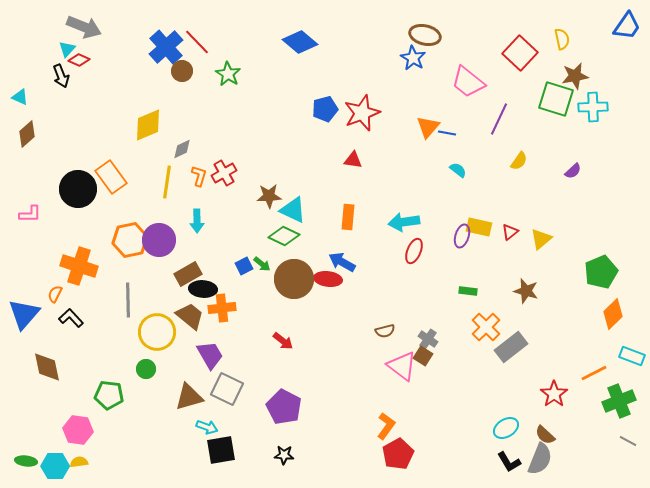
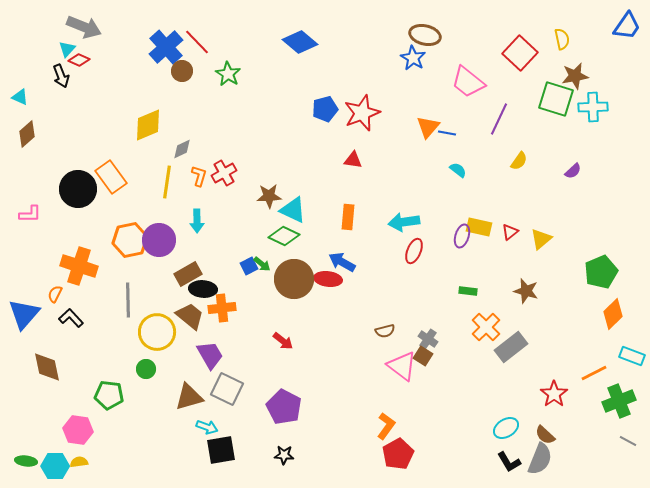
blue square at (244, 266): moved 5 px right
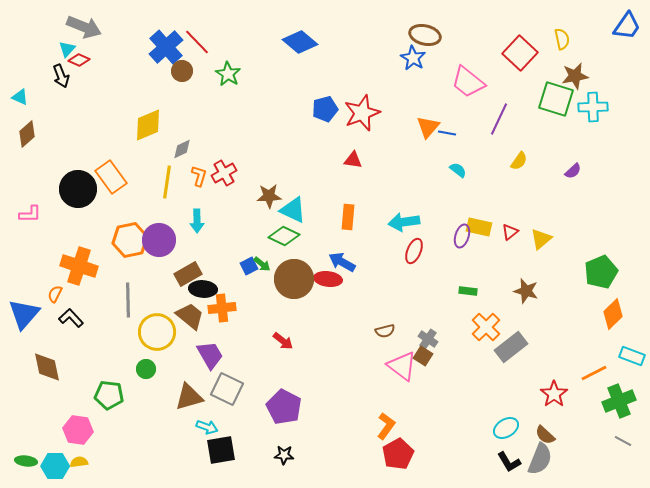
gray line at (628, 441): moved 5 px left
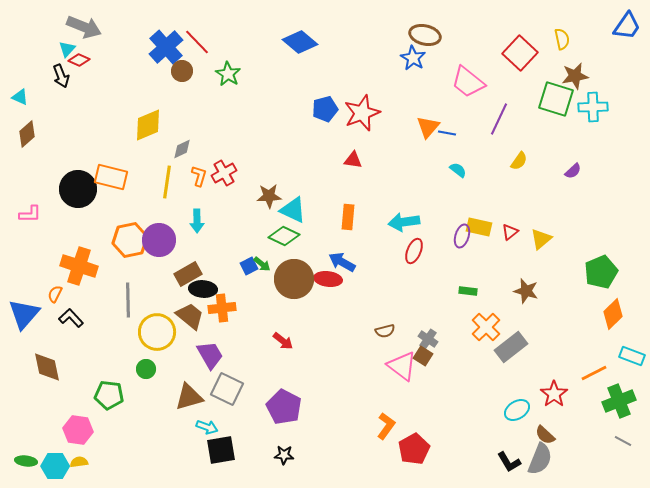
orange rectangle at (111, 177): rotated 40 degrees counterclockwise
cyan ellipse at (506, 428): moved 11 px right, 18 px up
red pentagon at (398, 454): moved 16 px right, 5 px up
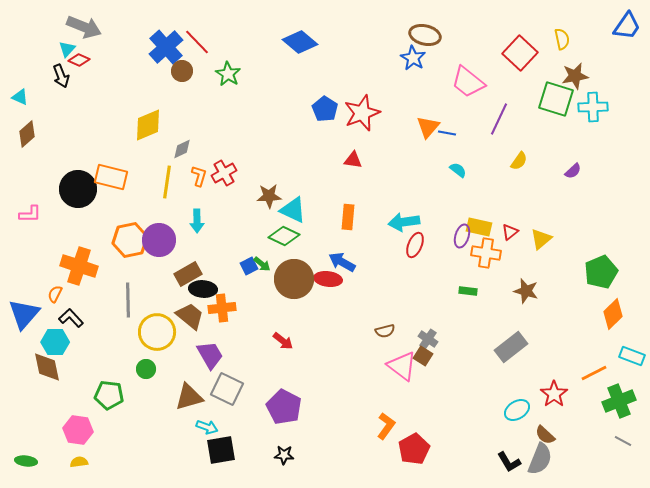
blue pentagon at (325, 109): rotated 25 degrees counterclockwise
red ellipse at (414, 251): moved 1 px right, 6 px up
orange cross at (486, 327): moved 74 px up; rotated 36 degrees counterclockwise
cyan hexagon at (55, 466): moved 124 px up
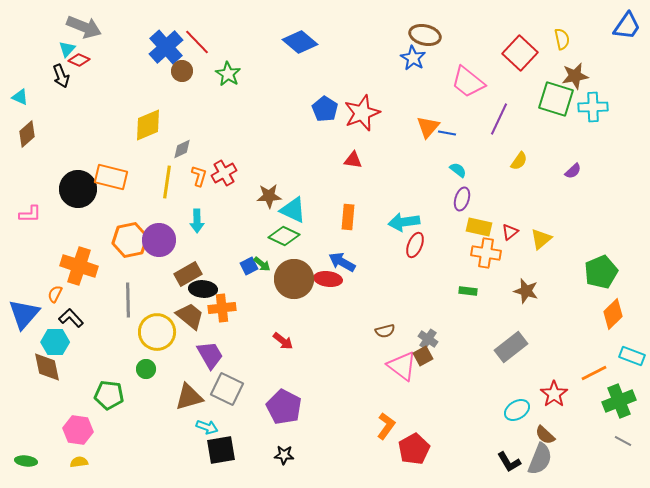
purple ellipse at (462, 236): moved 37 px up
brown square at (423, 356): rotated 30 degrees clockwise
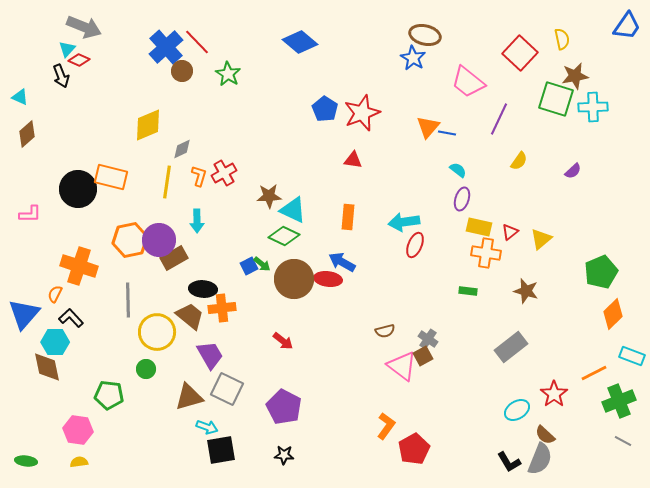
brown rectangle at (188, 274): moved 14 px left, 16 px up
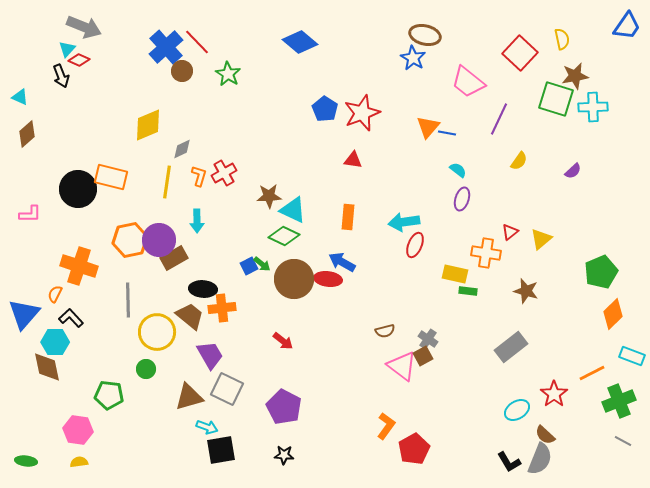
yellow rectangle at (479, 227): moved 24 px left, 47 px down
orange line at (594, 373): moved 2 px left
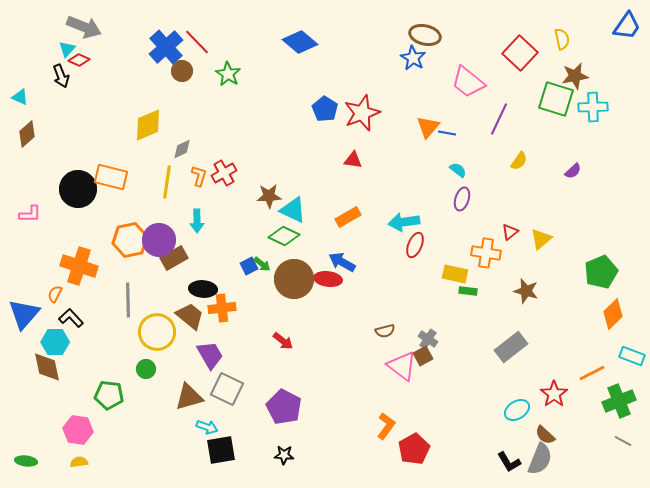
orange rectangle at (348, 217): rotated 55 degrees clockwise
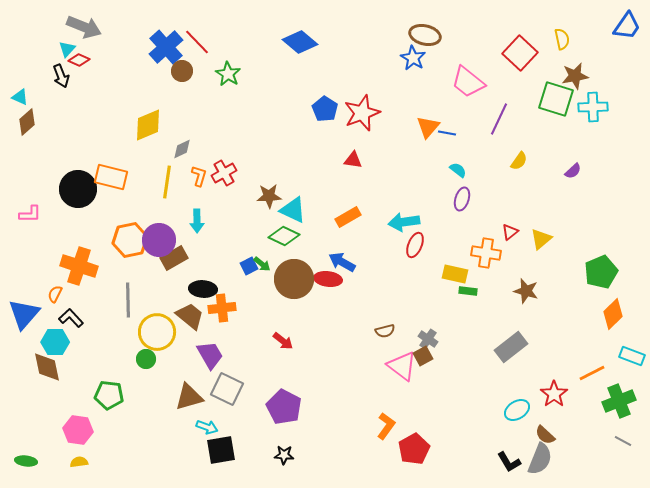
brown diamond at (27, 134): moved 12 px up
green circle at (146, 369): moved 10 px up
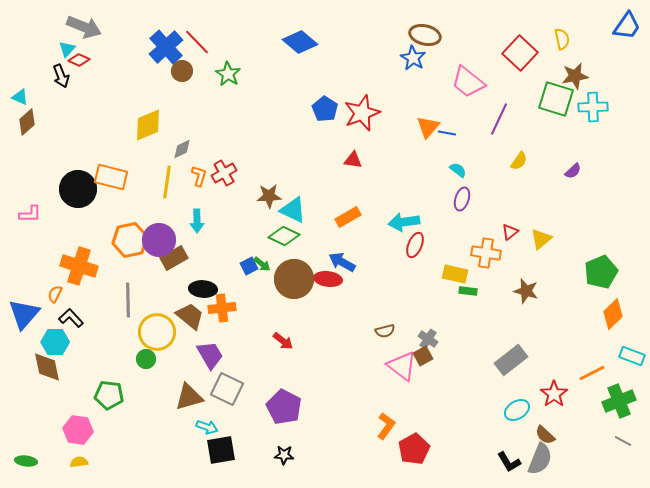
gray rectangle at (511, 347): moved 13 px down
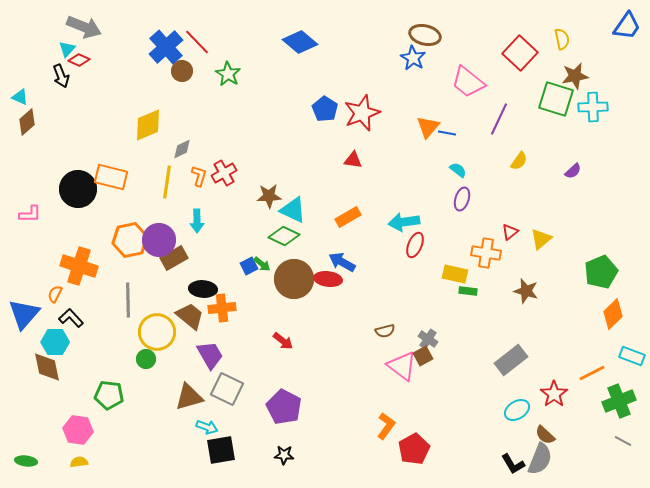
black L-shape at (509, 462): moved 4 px right, 2 px down
